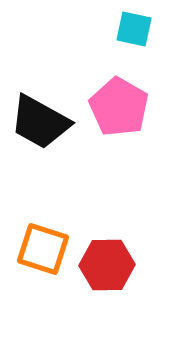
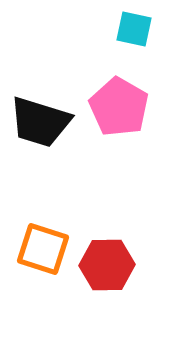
black trapezoid: rotated 12 degrees counterclockwise
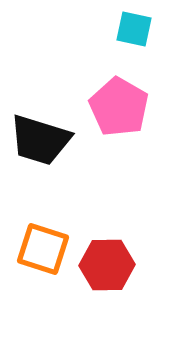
black trapezoid: moved 18 px down
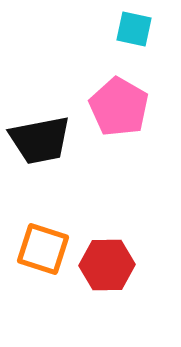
black trapezoid: rotated 28 degrees counterclockwise
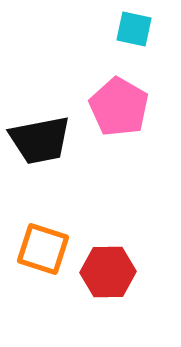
red hexagon: moved 1 px right, 7 px down
